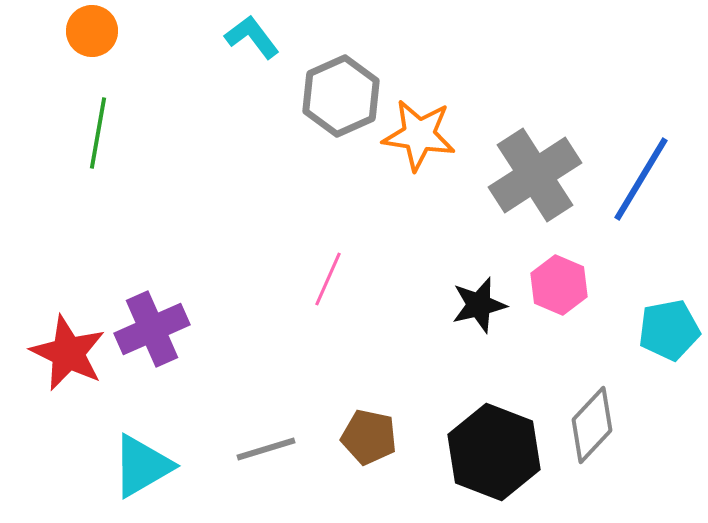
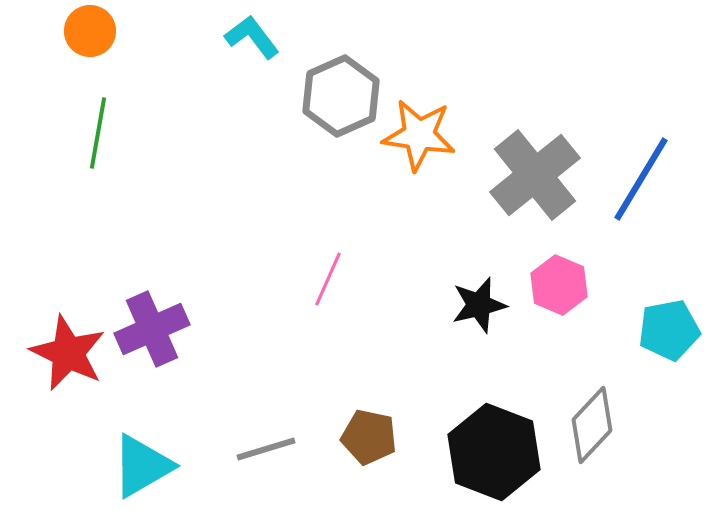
orange circle: moved 2 px left
gray cross: rotated 6 degrees counterclockwise
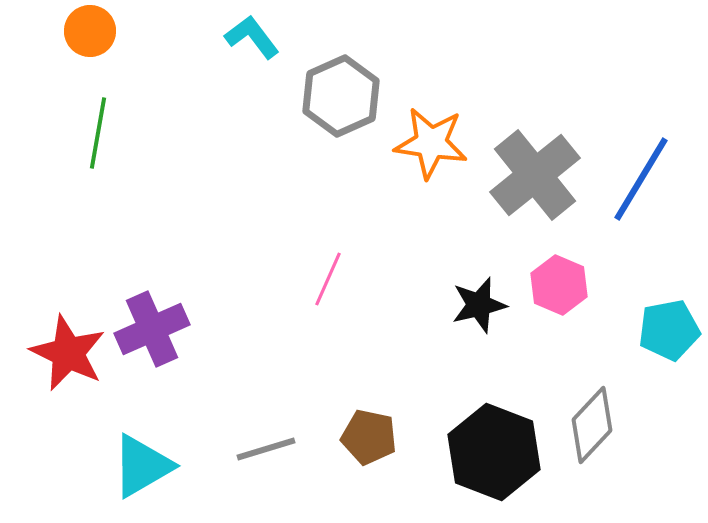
orange star: moved 12 px right, 8 px down
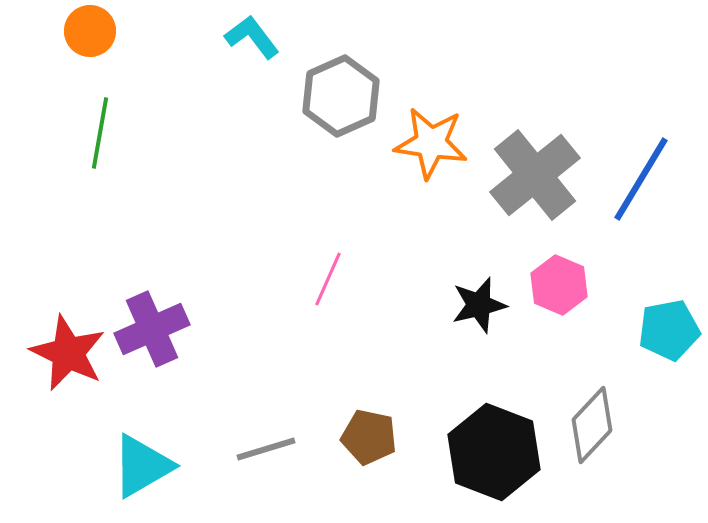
green line: moved 2 px right
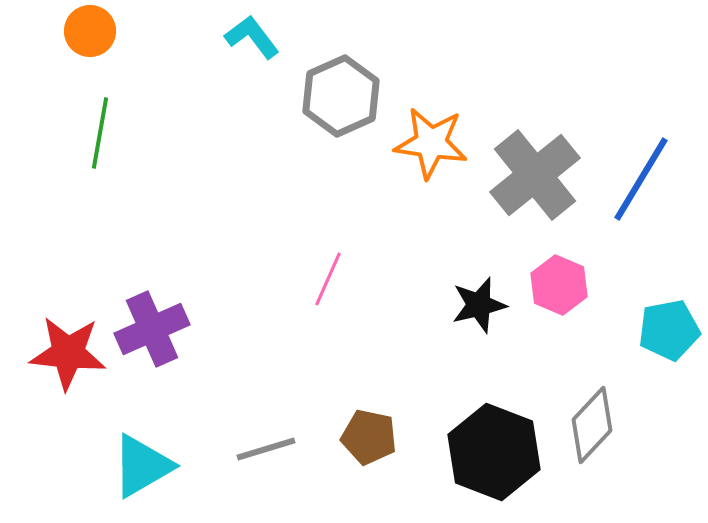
red star: rotated 20 degrees counterclockwise
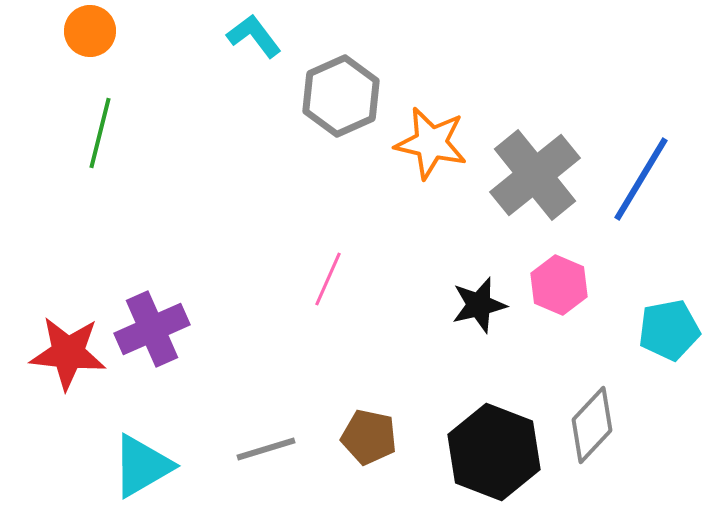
cyan L-shape: moved 2 px right, 1 px up
green line: rotated 4 degrees clockwise
orange star: rotated 4 degrees clockwise
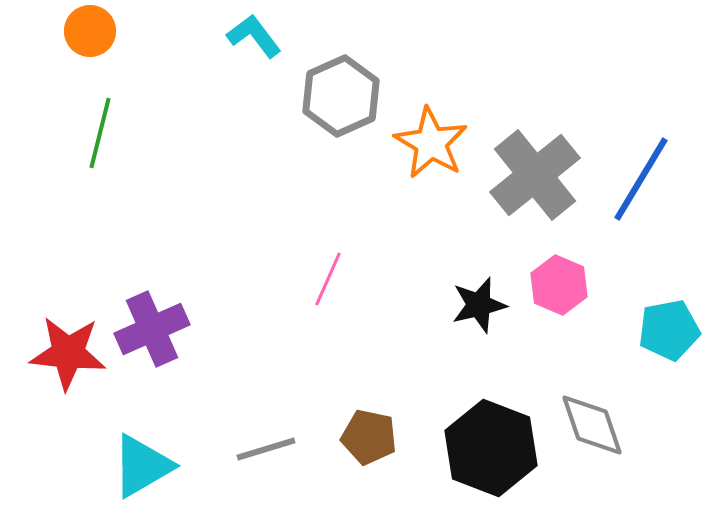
orange star: rotated 18 degrees clockwise
gray diamond: rotated 62 degrees counterclockwise
black hexagon: moved 3 px left, 4 px up
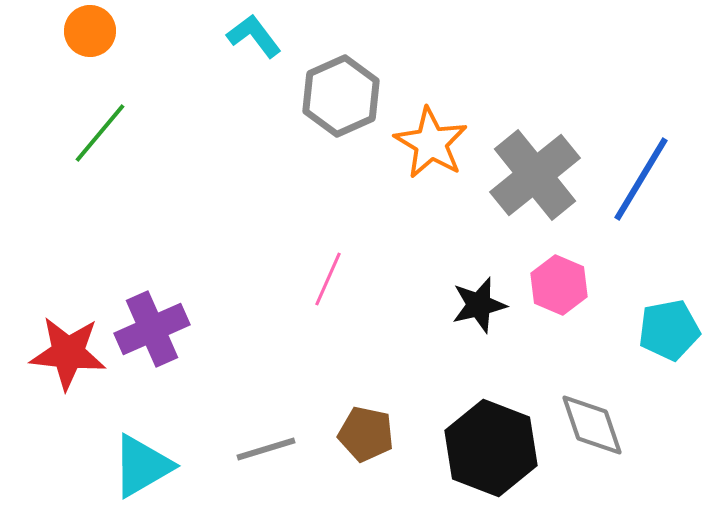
green line: rotated 26 degrees clockwise
brown pentagon: moved 3 px left, 3 px up
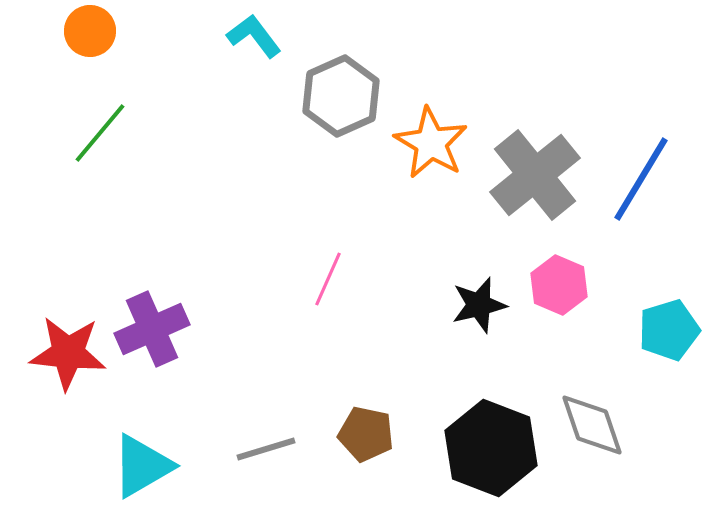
cyan pentagon: rotated 6 degrees counterclockwise
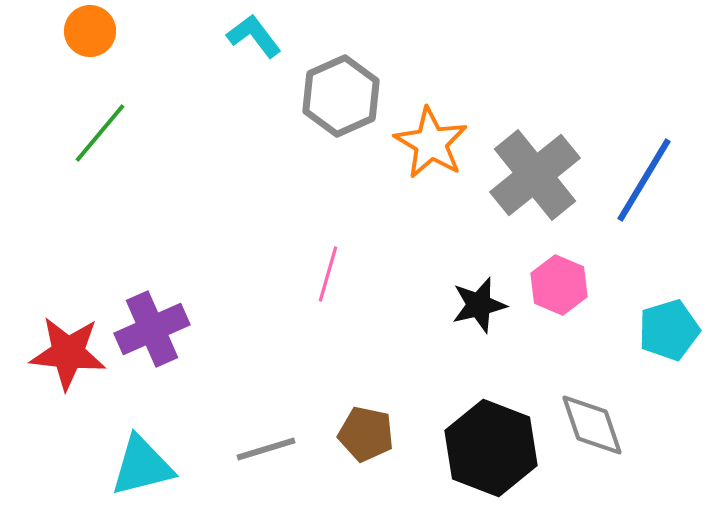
blue line: moved 3 px right, 1 px down
pink line: moved 5 px up; rotated 8 degrees counterclockwise
cyan triangle: rotated 16 degrees clockwise
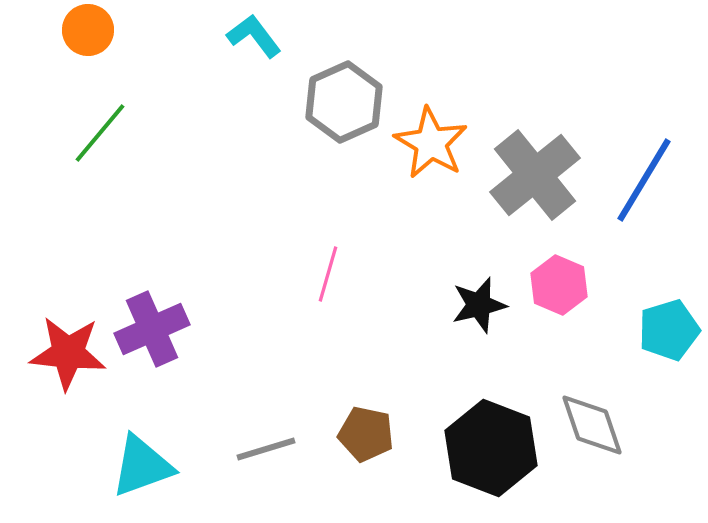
orange circle: moved 2 px left, 1 px up
gray hexagon: moved 3 px right, 6 px down
cyan triangle: rotated 6 degrees counterclockwise
